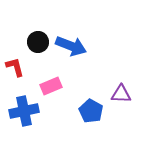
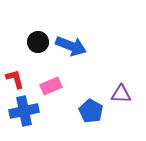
red L-shape: moved 12 px down
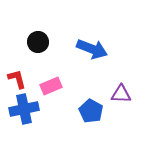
blue arrow: moved 21 px right, 3 px down
red L-shape: moved 2 px right
blue cross: moved 2 px up
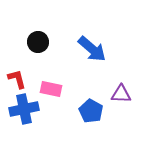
blue arrow: rotated 20 degrees clockwise
pink rectangle: moved 3 px down; rotated 35 degrees clockwise
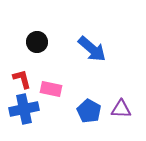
black circle: moved 1 px left
red L-shape: moved 5 px right
purple triangle: moved 15 px down
blue pentagon: moved 2 px left
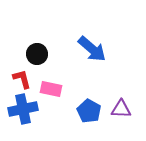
black circle: moved 12 px down
blue cross: moved 1 px left
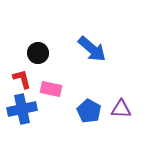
black circle: moved 1 px right, 1 px up
blue cross: moved 1 px left
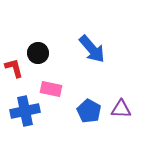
blue arrow: rotated 8 degrees clockwise
red L-shape: moved 8 px left, 11 px up
blue cross: moved 3 px right, 2 px down
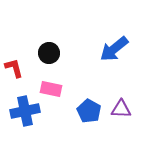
blue arrow: moved 22 px right; rotated 92 degrees clockwise
black circle: moved 11 px right
